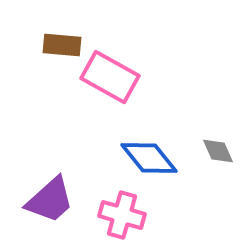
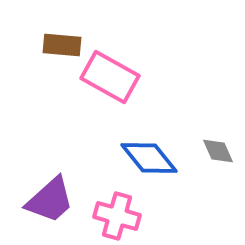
pink cross: moved 5 px left, 1 px down
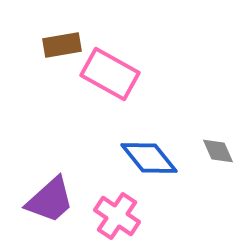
brown rectangle: rotated 15 degrees counterclockwise
pink rectangle: moved 3 px up
pink cross: rotated 18 degrees clockwise
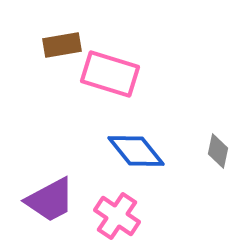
pink rectangle: rotated 12 degrees counterclockwise
gray diamond: rotated 36 degrees clockwise
blue diamond: moved 13 px left, 7 px up
purple trapezoid: rotated 14 degrees clockwise
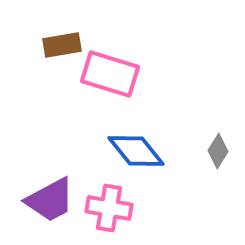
gray diamond: rotated 20 degrees clockwise
pink cross: moved 8 px left, 8 px up; rotated 24 degrees counterclockwise
